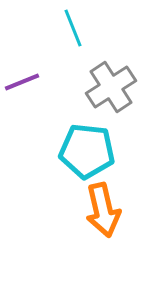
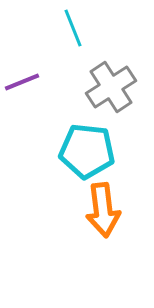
orange arrow: rotated 6 degrees clockwise
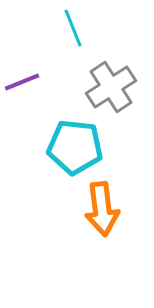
cyan pentagon: moved 12 px left, 4 px up
orange arrow: moved 1 px left, 1 px up
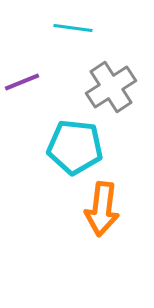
cyan line: rotated 60 degrees counterclockwise
orange arrow: rotated 14 degrees clockwise
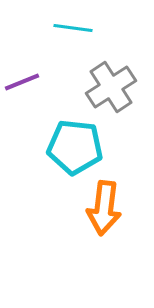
orange arrow: moved 2 px right, 1 px up
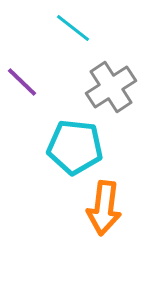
cyan line: rotated 30 degrees clockwise
purple line: rotated 66 degrees clockwise
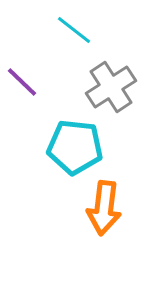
cyan line: moved 1 px right, 2 px down
